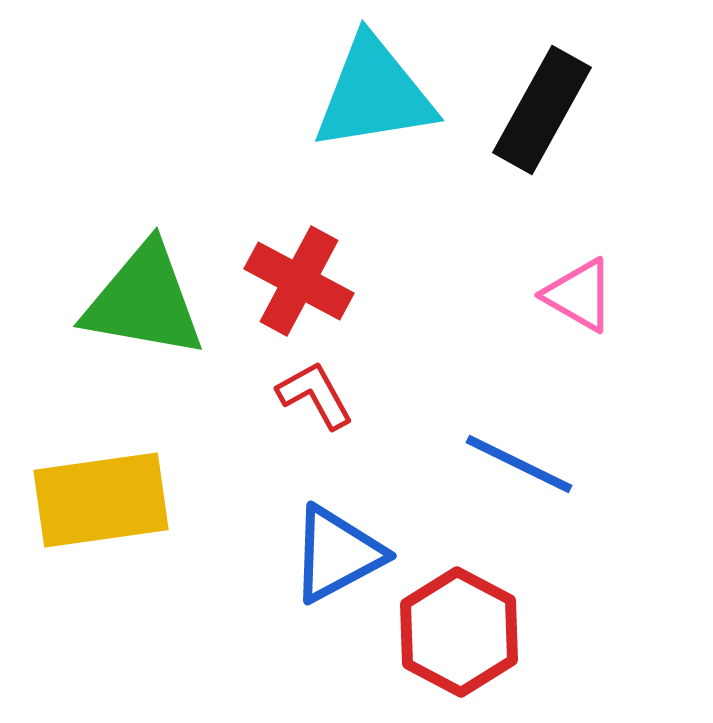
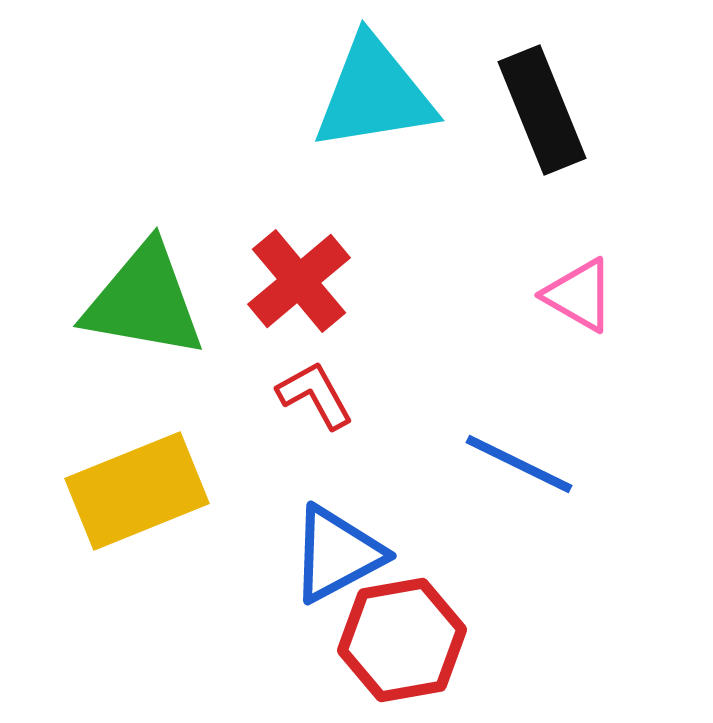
black rectangle: rotated 51 degrees counterclockwise
red cross: rotated 22 degrees clockwise
yellow rectangle: moved 36 px right, 9 px up; rotated 14 degrees counterclockwise
red hexagon: moved 57 px left, 8 px down; rotated 22 degrees clockwise
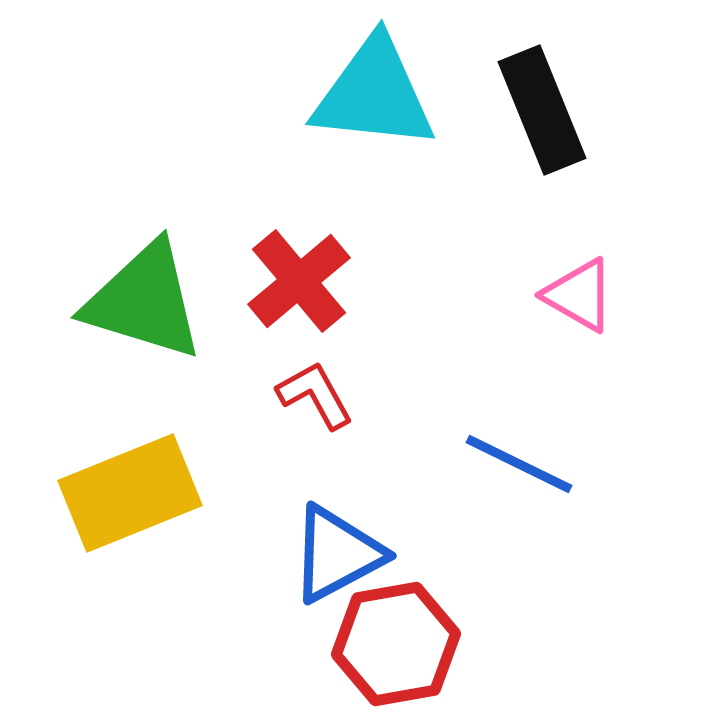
cyan triangle: rotated 15 degrees clockwise
green triangle: rotated 7 degrees clockwise
yellow rectangle: moved 7 px left, 2 px down
red hexagon: moved 6 px left, 4 px down
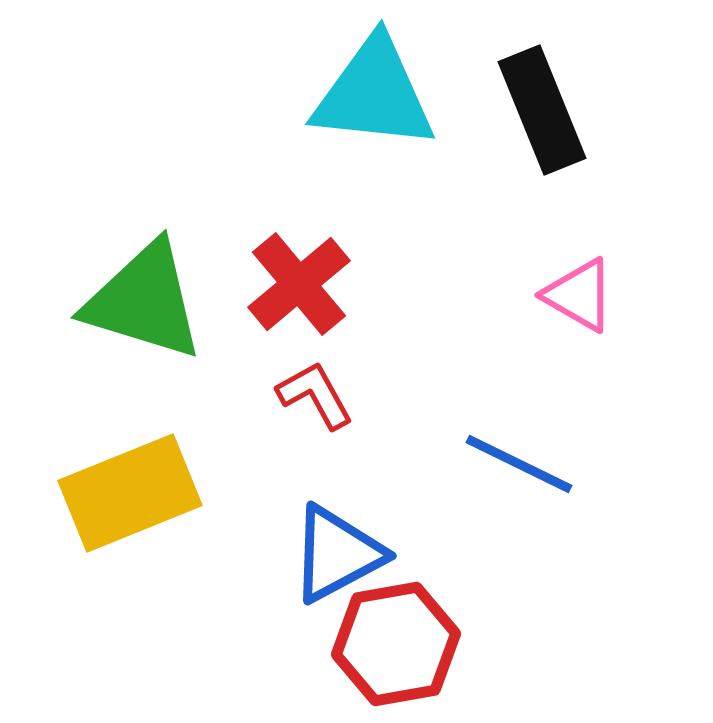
red cross: moved 3 px down
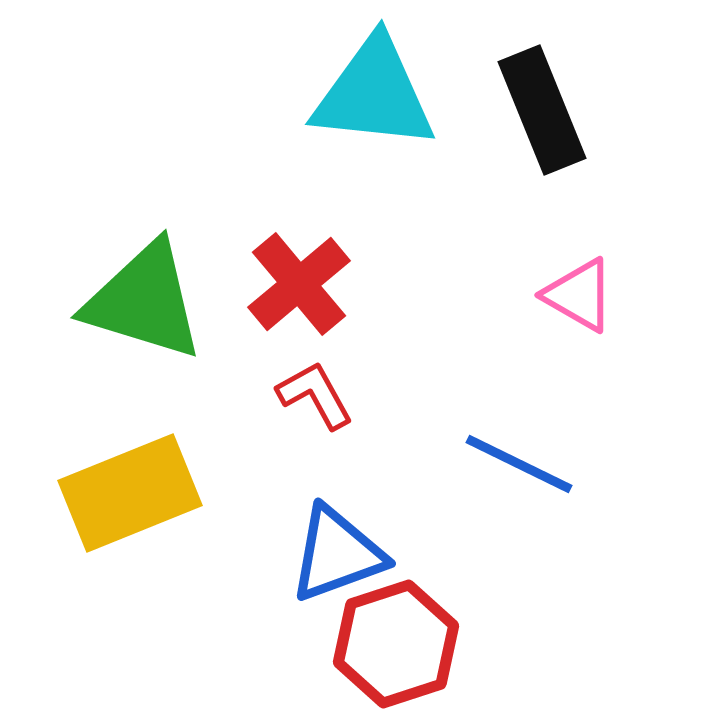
blue triangle: rotated 8 degrees clockwise
red hexagon: rotated 8 degrees counterclockwise
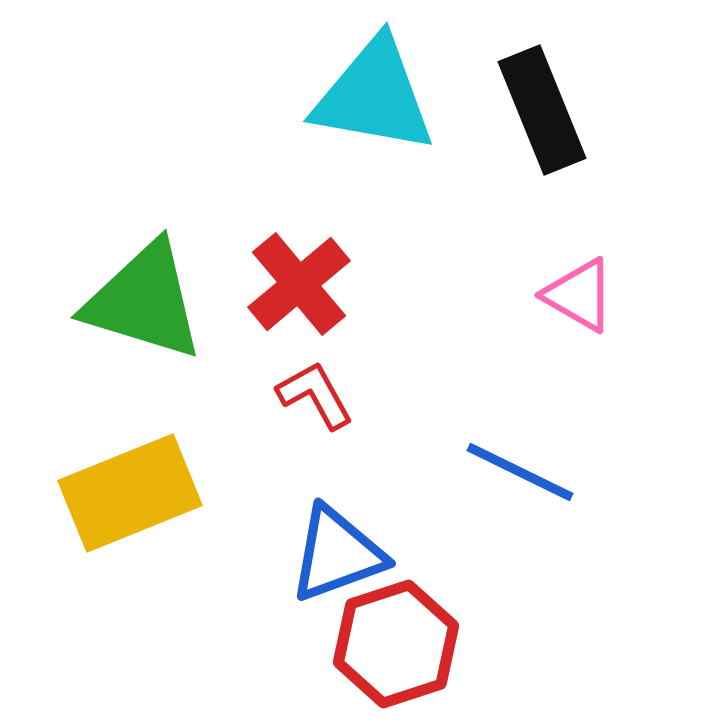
cyan triangle: moved 2 px down; rotated 4 degrees clockwise
blue line: moved 1 px right, 8 px down
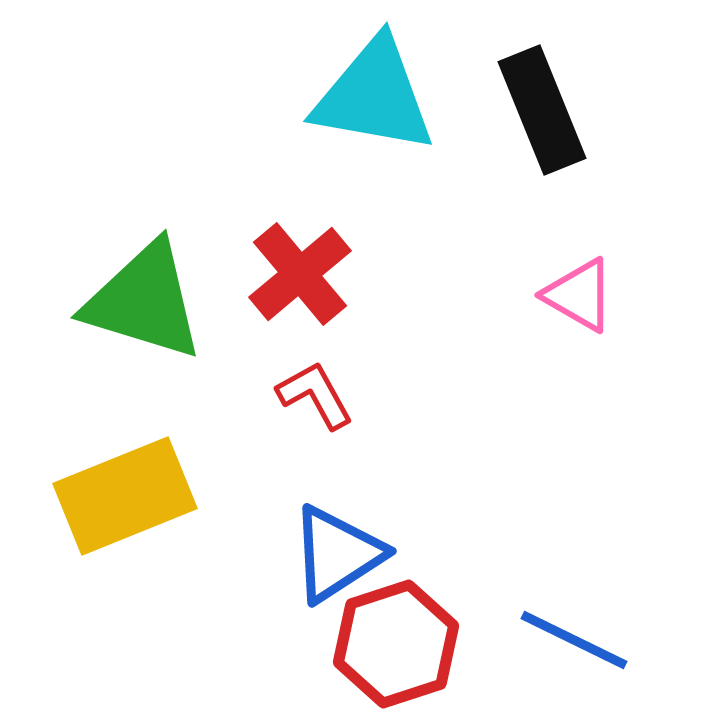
red cross: moved 1 px right, 10 px up
blue line: moved 54 px right, 168 px down
yellow rectangle: moved 5 px left, 3 px down
blue triangle: rotated 13 degrees counterclockwise
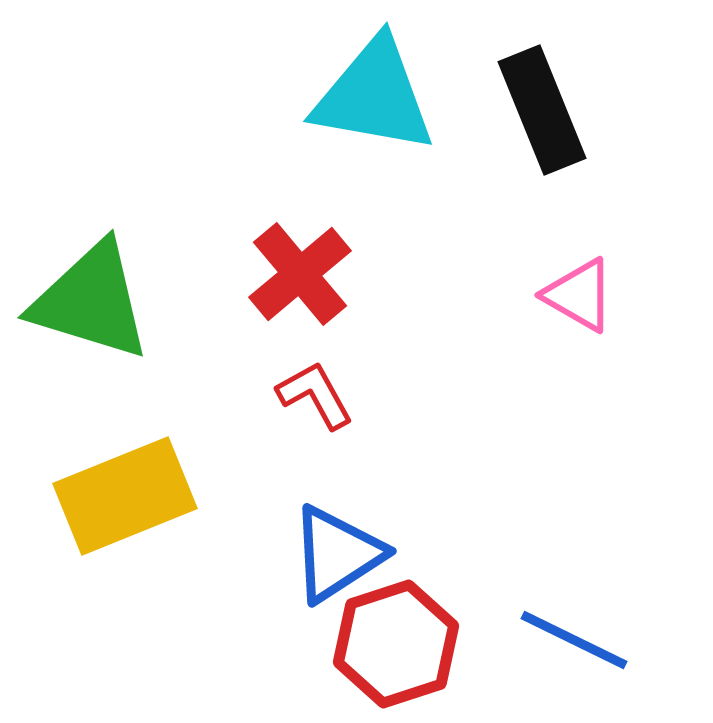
green triangle: moved 53 px left
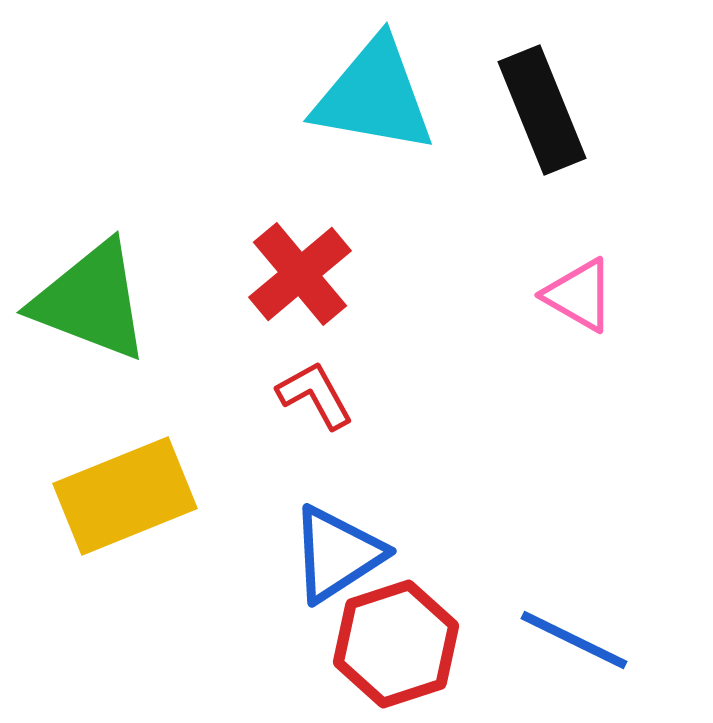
green triangle: rotated 4 degrees clockwise
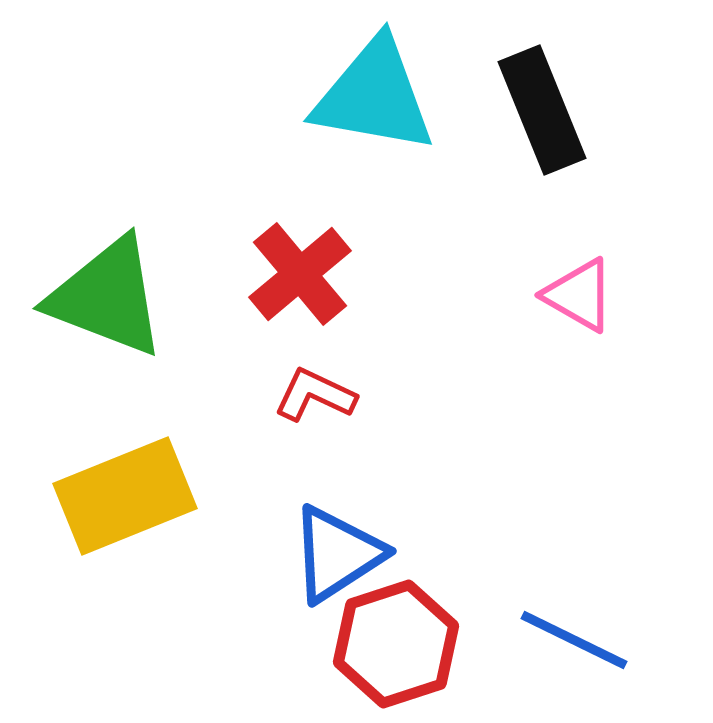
green triangle: moved 16 px right, 4 px up
red L-shape: rotated 36 degrees counterclockwise
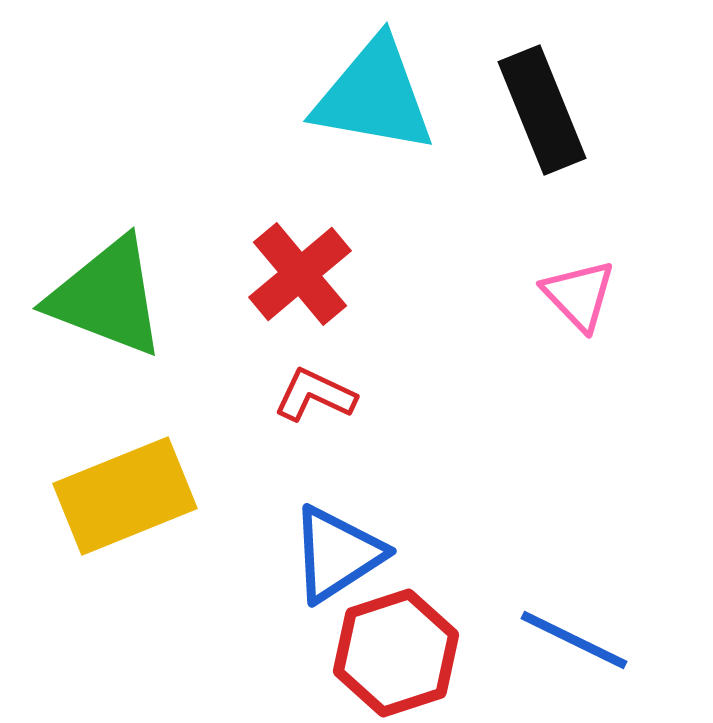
pink triangle: rotated 16 degrees clockwise
red hexagon: moved 9 px down
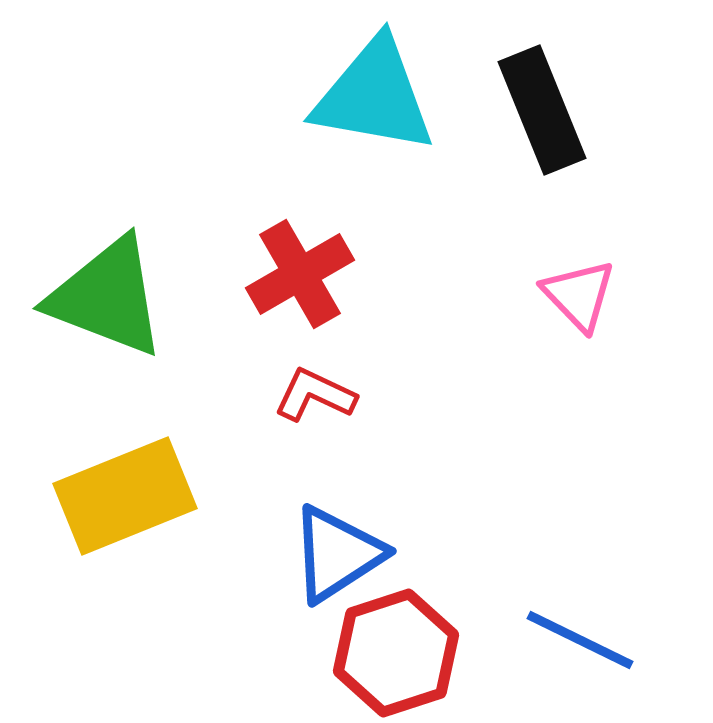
red cross: rotated 10 degrees clockwise
blue line: moved 6 px right
